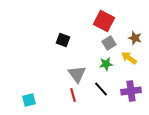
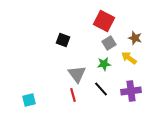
green star: moved 2 px left
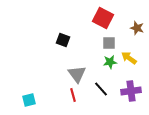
red square: moved 1 px left, 3 px up
brown star: moved 2 px right, 10 px up
gray square: rotated 32 degrees clockwise
green star: moved 6 px right, 2 px up
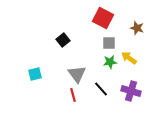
black square: rotated 32 degrees clockwise
purple cross: rotated 24 degrees clockwise
cyan square: moved 6 px right, 26 px up
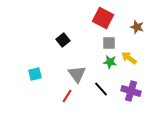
brown star: moved 1 px up
green star: rotated 16 degrees clockwise
red line: moved 6 px left, 1 px down; rotated 48 degrees clockwise
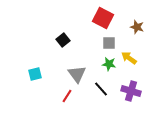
green star: moved 1 px left, 2 px down
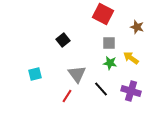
red square: moved 4 px up
yellow arrow: moved 2 px right
green star: moved 1 px right, 1 px up
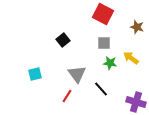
gray square: moved 5 px left
purple cross: moved 5 px right, 11 px down
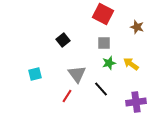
yellow arrow: moved 6 px down
green star: moved 1 px left; rotated 24 degrees counterclockwise
purple cross: rotated 24 degrees counterclockwise
